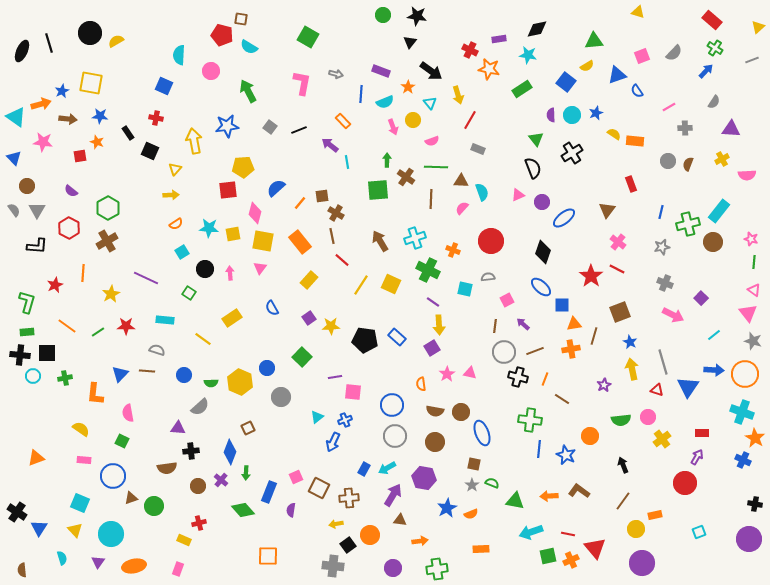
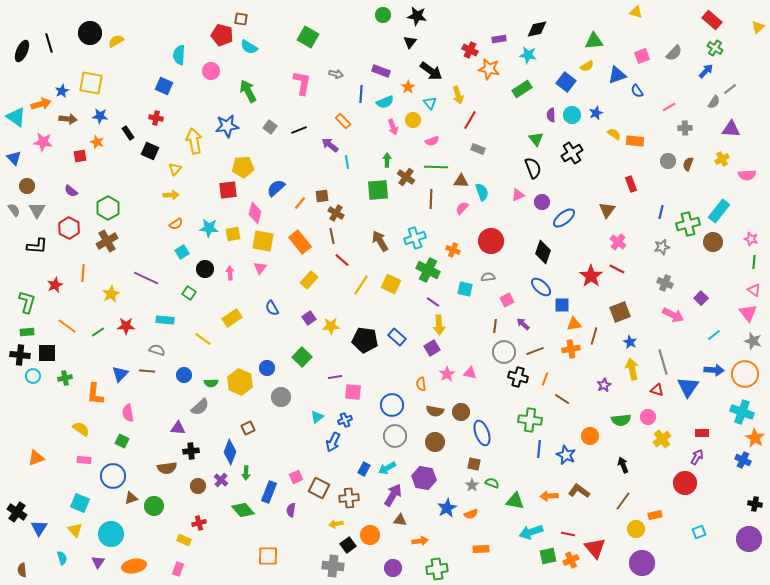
yellow triangle at (638, 12): moved 2 px left
gray line at (752, 60): moved 22 px left, 29 px down; rotated 16 degrees counterclockwise
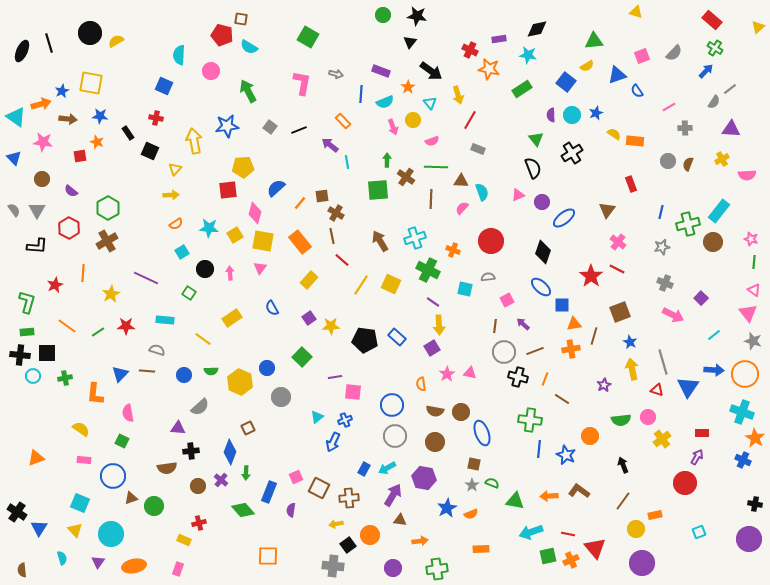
brown circle at (27, 186): moved 15 px right, 7 px up
yellow square at (233, 234): moved 2 px right, 1 px down; rotated 21 degrees counterclockwise
green semicircle at (211, 383): moved 12 px up
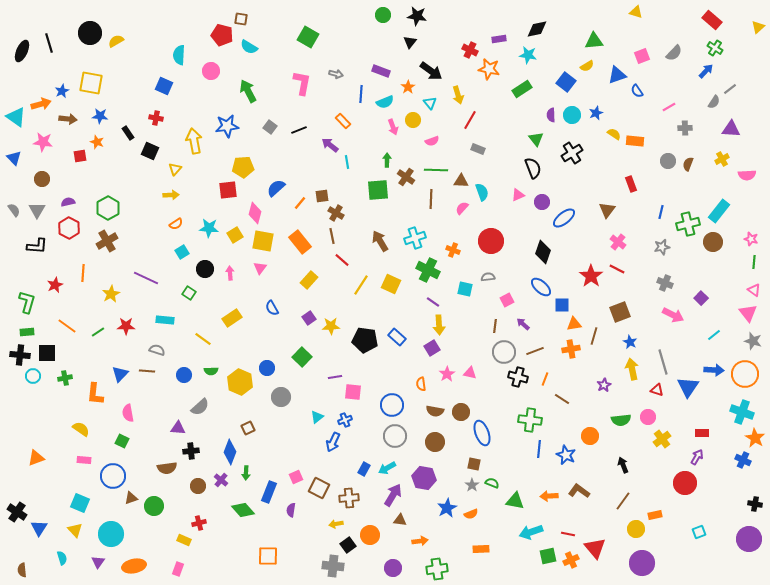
green line at (436, 167): moved 3 px down
purple semicircle at (71, 191): moved 3 px left, 11 px down; rotated 128 degrees clockwise
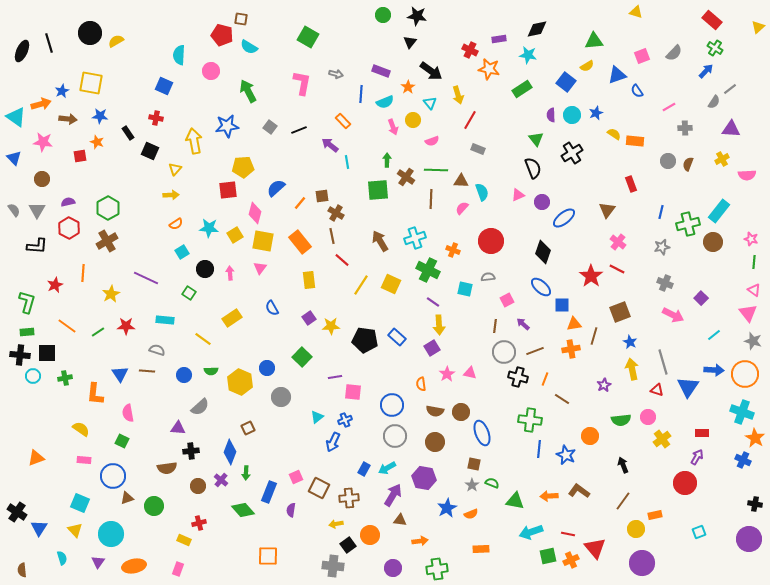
yellow rectangle at (309, 280): rotated 48 degrees counterclockwise
blue triangle at (120, 374): rotated 18 degrees counterclockwise
brown triangle at (131, 498): moved 4 px left
